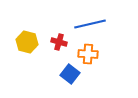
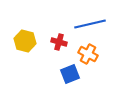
yellow hexagon: moved 2 px left, 1 px up
orange cross: rotated 24 degrees clockwise
blue square: rotated 30 degrees clockwise
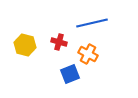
blue line: moved 2 px right, 1 px up
yellow hexagon: moved 4 px down
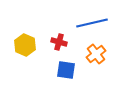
yellow hexagon: rotated 10 degrees clockwise
orange cross: moved 8 px right; rotated 24 degrees clockwise
blue square: moved 4 px left, 4 px up; rotated 30 degrees clockwise
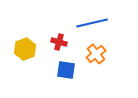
yellow hexagon: moved 4 px down; rotated 15 degrees clockwise
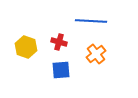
blue line: moved 1 px left, 2 px up; rotated 16 degrees clockwise
yellow hexagon: moved 1 px right, 2 px up; rotated 20 degrees counterclockwise
blue square: moved 5 px left; rotated 12 degrees counterclockwise
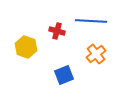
red cross: moved 2 px left, 11 px up
blue square: moved 3 px right, 5 px down; rotated 18 degrees counterclockwise
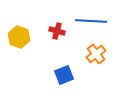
yellow hexagon: moved 7 px left, 10 px up
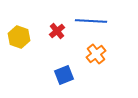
red cross: rotated 35 degrees clockwise
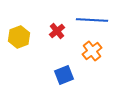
blue line: moved 1 px right, 1 px up
yellow hexagon: rotated 20 degrees clockwise
orange cross: moved 4 px left, 3 px up
